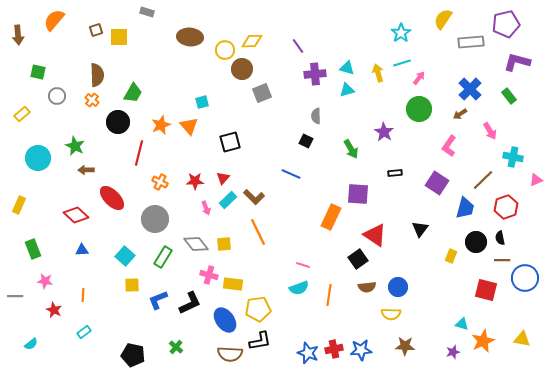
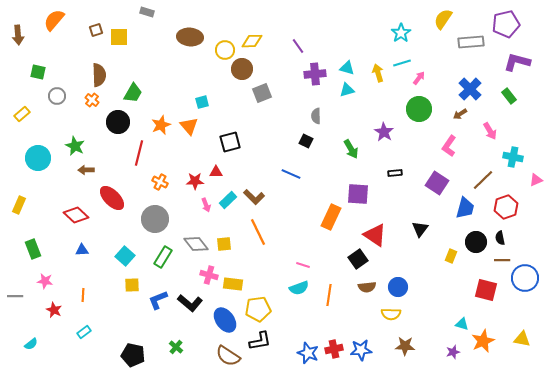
brown semicircle at (97, 75): moved 2 px right
red triangle at (223, 178): moved 7 px left, 6 px up; rotated 48 degrees clockwise
pink arrow at (206, 208): moved 3 px up
black L-shape at (190, 303): rotated 65 degrees clockwise
brown semicircle at (230, 354): moved 2 px left, 2 px down; rotated 30 degrees clockwise
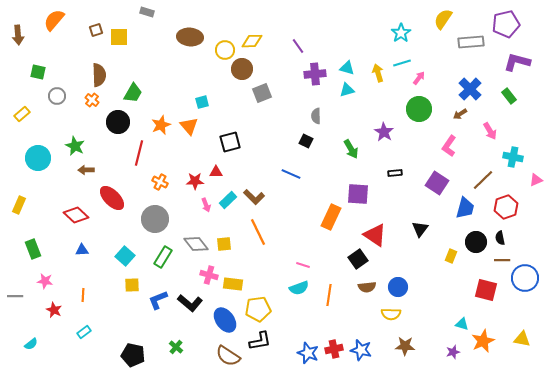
blue star at (361, 350): rotated 20 degrees clockwise
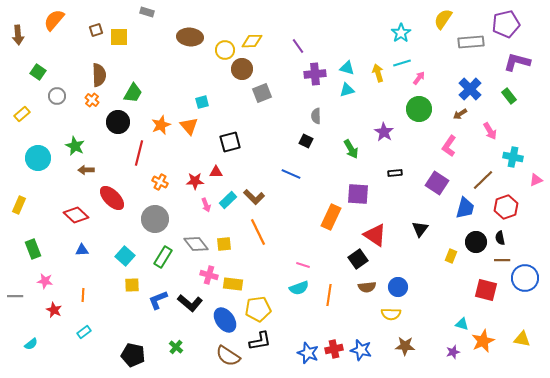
green square at (38, 72): rotated 21 degrees clockwise
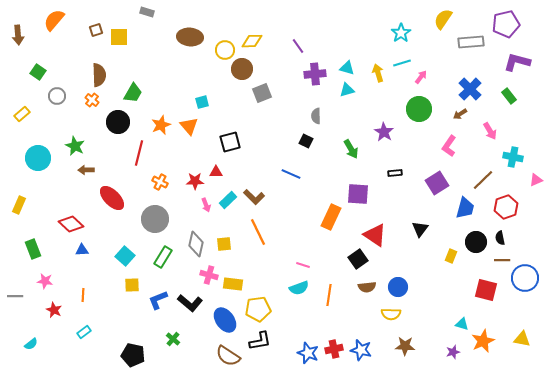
pink arrow at (419, 78): moved 2 px right, 1 px up
purple square at (437, 183): rotated 25 degrees clockwise
red diamond at (76, 215): moved 5 px left, 9 px down
gray diamond at (196, 244): rotated 50 degrees clockwise
green cross at (176, 347): moved 3 px left, 8 px up
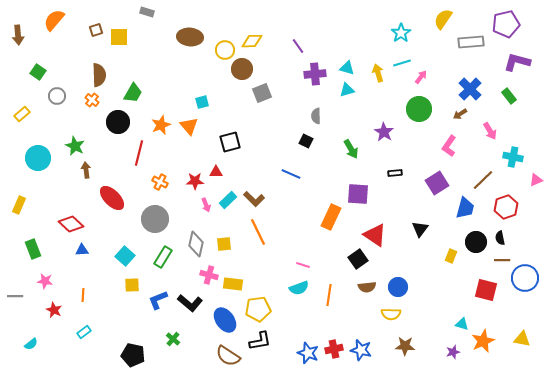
brown arrow at (86, 170): rotated 84 degrees clockwise
brown L-shape at (254, 197): moved 2 px down
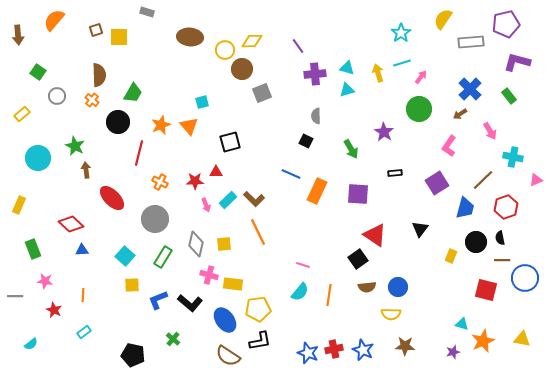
orange rectangle at (331, 217): moved 14 px left, 26 px up
cyan semicircle at (299, 288): moved 1 px right, 4 px down; rotated 30 degrees counterclockwise
blue star at (361, 350): moved 2 px right; rotated 10 degrees clockwise
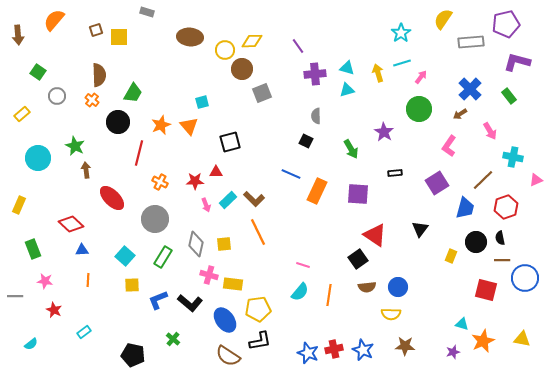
orange line at (83, 295): moved 5 px right, 15 px up
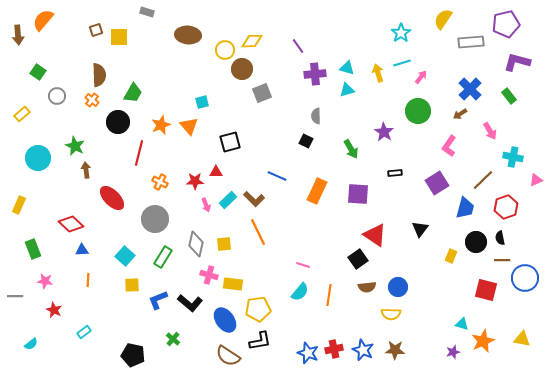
orange semicircle at (54, 20): moved 11 px left
brown ellipse at (190, 37): moved 2 px left, 2 px up
green circle at (419, 109): moved 1 px left, 2 px down
blue line at (291, 174): moved 14 px left, 2 px down
brown star at (405, 346): moved 10 px left, 4 px down
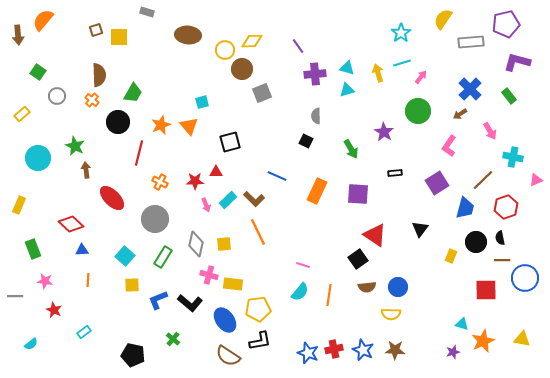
red square at (486, 290): rotated 15 degrees counterclockwise
